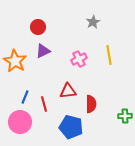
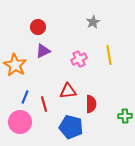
orange star: moved 4 px down
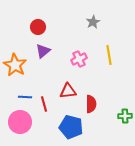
purple triangle: rotated 14 degrees counterclockwise
blue line: rotated 72 degrees clockwise
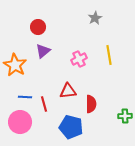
gray star: moved 2 px right, 4 px up
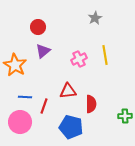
yellow line: moved 4 px left
red line: moved 2 px down; rotated 35 degrees clockwise
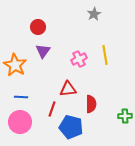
gray star: moved 1 px left, 4 px up
purple triangle: rotated 14 degrees counterclockwise
red triangle: moved 2 px up
blue line: moved 4 px left
red line: moved 8 px right, 3 px down
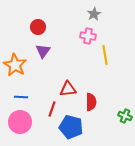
pink cross: moved 9 px right, 23 px up; rotated 35 degrees clockwise
red semicircle: moved 2 px up
green cross: rotated 24 degrees clockwise
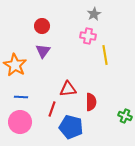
red circle: moved 4 px right, 1 px up
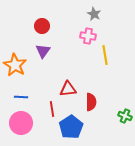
gray star: rotated 16 degrees counterclockwise
red line: rotated 28 degrees counterclockwise
pink circle: moved 1 px right, 1 px down
blue pentagon: rotated 25 degrees clockwise
